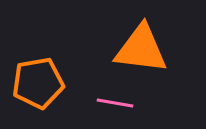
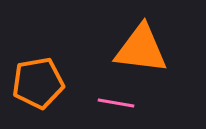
pink line: moved 1 px right
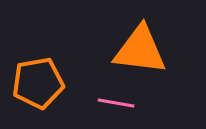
orange triangle: moved 1 px left, 1 px down
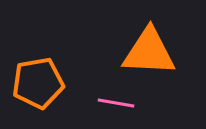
orange triangle: moved 9 px right, 2 px down; rotated 4 degrees counterclockwise
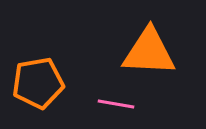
pink line: moved 1 px down
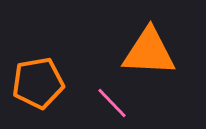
pink line: moved 4 px left, 1 px up; rotated 36 degrees clockwise
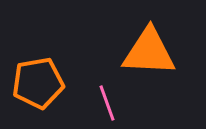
pink line: moved 5 px left; rotated 24 degrees clockwise
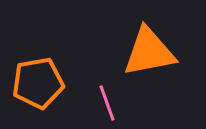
orange triangle: rotated 14 degrees counterclockwise
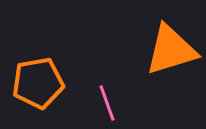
orange triangle: moved 22 px right, 2 px up; rotated 6 degrees counterclockwise
